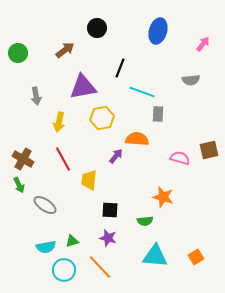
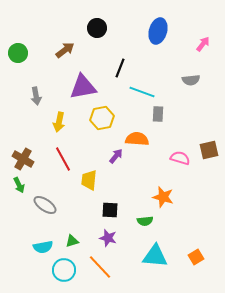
cyan semicircle: moved 3 px left
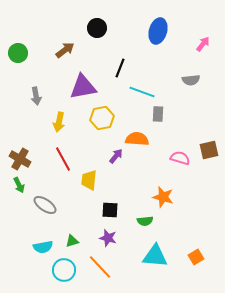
brown cross: moved 3 px left
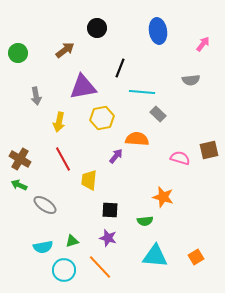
blue ellipse: rotated 25 degrees counterclockwise
cyan line: rotated 15 degrees counterclockwise
gray rectangle: rotated 49 degrees counterclockwise
green arrow: rotated 140 degrees clockwise
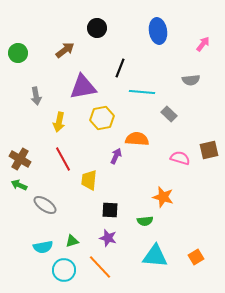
gray rectangle: moved 11 px right
purple arrow: rotated 14 degrees counterclockwise
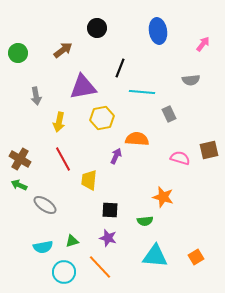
brown arrow: moved 2 px left
gray rectangle: rotated 21 degrees clockwise
cyan circle: moved 2 px down
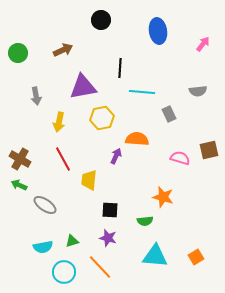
black circle: moved 4 px right, 8 px up
brown arrow: rotated 12 degrees clockwise
black line: rotated 18 degrees counterclockwise
gray semicircle: moved 7 px right, 11 px down
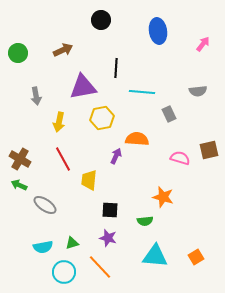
black line: moved 4 px left
green triangle: moved 2 px down
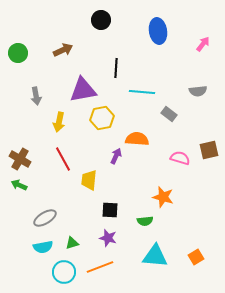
purple triangle: moved 3 px down
gray rectangle: rotated 28 degrees counterclockwise
gray ellipse: moved 13 px down; rotated 65 degrees counterclockwise
orange line: rotated 68 degrees counterclockwise
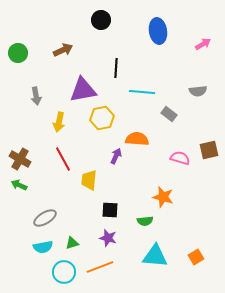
pink arrow: rotated 21 degrees clockwise
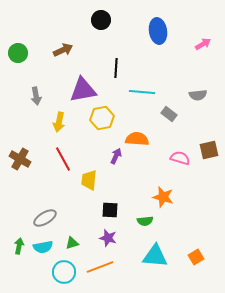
gray semicircle: moved 4 px down
green arrow: moved 61 px down; rotated 77 degrees clockwise
